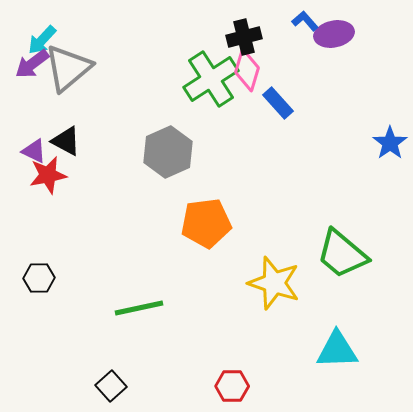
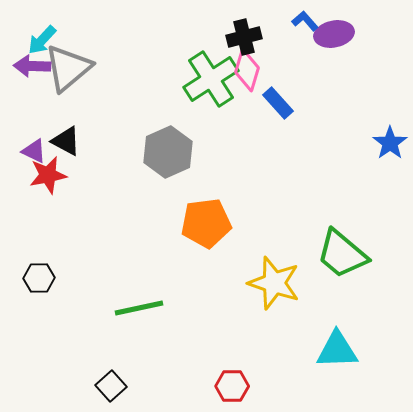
purple arrow: moved 2 px down; rotated 39 degrees clockwise
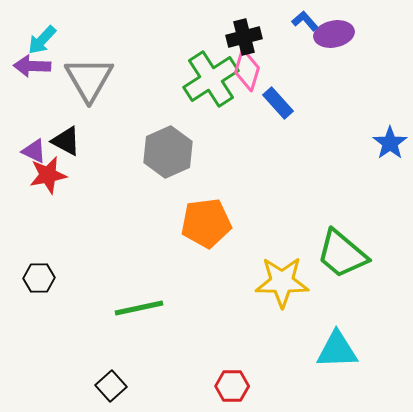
gray triangle: moved 21 px right, 11 px down; rotated 20 degrees counterclockwise
yellow star: moved 8 px right, 1 px up; rotated 18 degrees counterclockwise
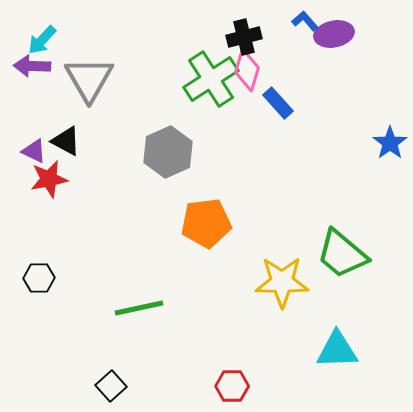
red star: moved 1 px right, 4 px down
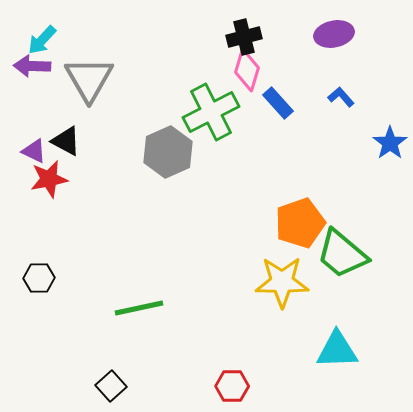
blue L-shape: moved 36 px right, 76 px down
green cross: moved 33 px down; rotated 6 degrees clockwise
orange pentagon: moved 94 px right; rotated 12 degrees counterclockwise
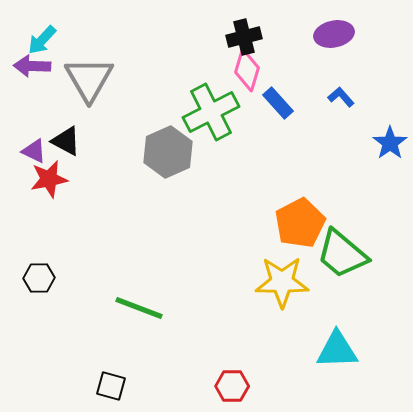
orange pentagon: rotated 9 degrees counterclockwise
green line: rotated 33 degrees clockwise
black square: rotated 32 degrees counterclockwise
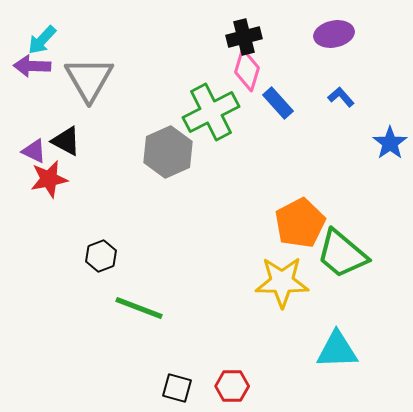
black hexagon: moved 62 px right, 22 px up; rotated 20 degrees counterclockwise
black square: moved 66 px right, 2 px down
